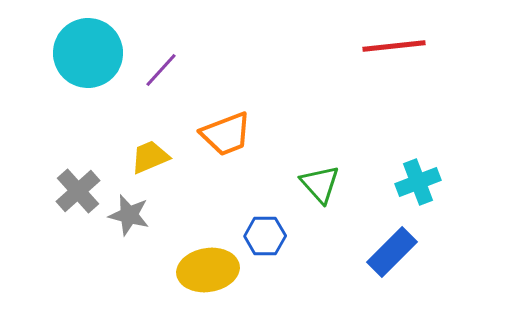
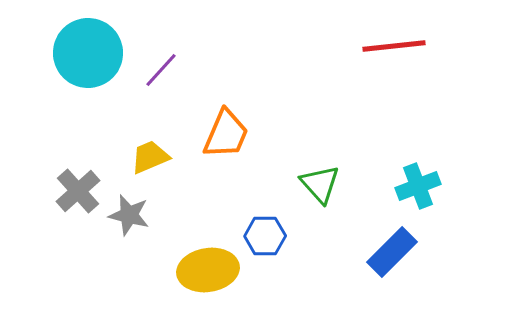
orange trapezoid: rotated 46 degrees counterclockwise
cyan cross: moved 4 px down
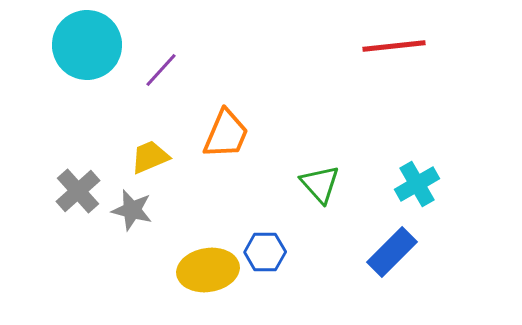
cyan circle: moved 1 px left, 8 px up
cyan cross: moved 1 px left, 2 px up; rotated 9 degrees counterclockwise
gray star: moved 3 px right, 5 px up
blue hexagon: moved 16 px down
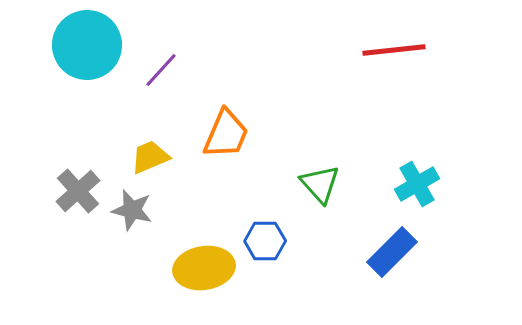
red line: moved 4 px down
blue hexagon: moved 11 px up
yellow ellipse: moved 4 px left, 2 px up
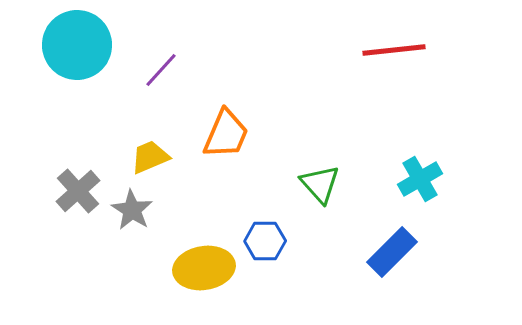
cyan circle: moved 10 px left
cyan cross: moved 3 px right, 5 px up
gray star: rotated 18 degrees clockwise
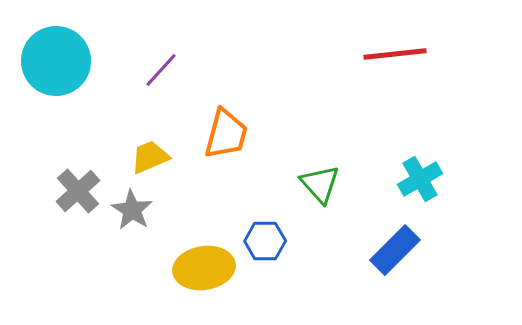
cyan circle: moved 21 px left, 16 px down
red line: moved 1 px right, 4 px down
orange trapezoid: rotated 8 degrees counterclockwise
blue rectangle: moved 3 px right, 2 px up
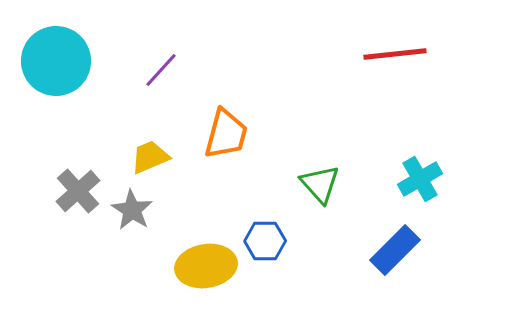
yellow ellipse: moved 2 px right, 2 px up
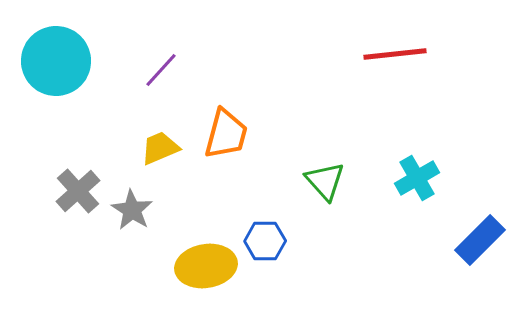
yellow trapezoid: moved 10 px right, 9 px up
cyan cross: moved 3 px left, 1 px up
green triangle: moved 5 px right, 3 px up
blue rectangle: moved 85 px right, 10 px up
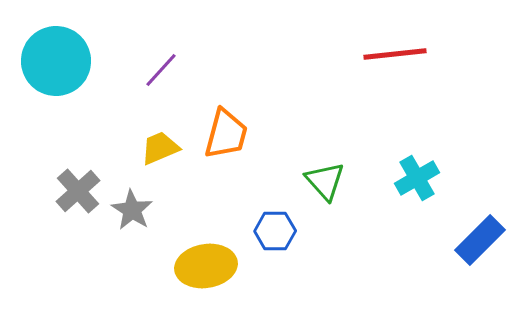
blue hexagon: moved 10 px right, 10 px up
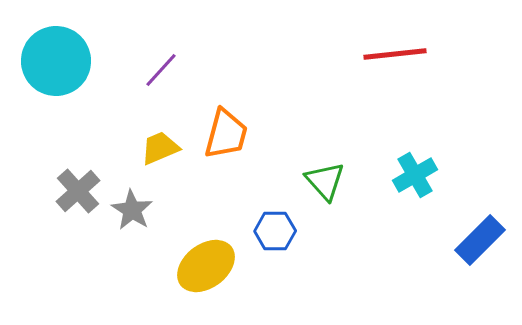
cyan cross: moved 2 px left, 3 px up
yellow ellipse: rotated 28 degrees counterclockwise
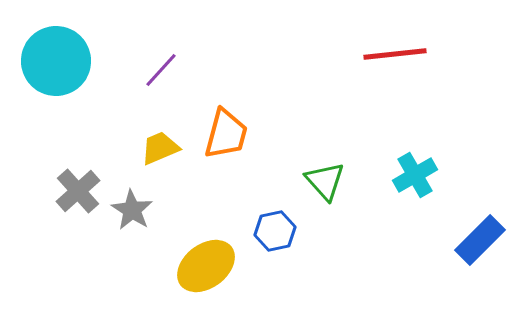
blue hexagon: rotated 12 degrees counterclockwise
